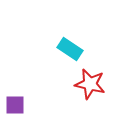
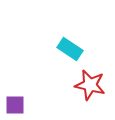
red star: moved 1 px down
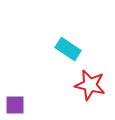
cyan rectangle: moved 2 px left
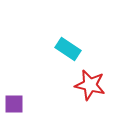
purple square: moved 1 px left, 1 px up
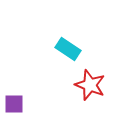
red star: rotated 8 degrees clockwise
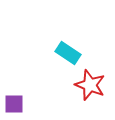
cyan rectangle: moved 4 px down
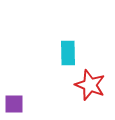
cyan rectangle: rotated 55 degrees clockwise
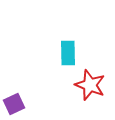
purple square: rotated 25 degrees counterclockwise
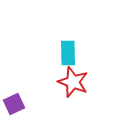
red star: moved 17 px left, 3 px up
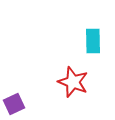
cyan rectangle: moved 25 px right, 12 px up
